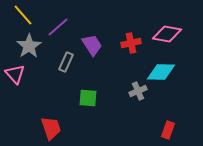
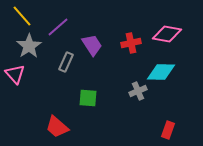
yellow line: moved 1 px left, 1 px down
red trapezoid: moved 6 px right, 1 px up; rotated 150 degrees clockwise
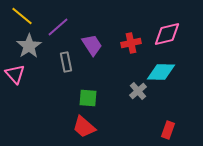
yellow line: rotated 10 degrees counterclockwise
pink diamond: rotated 24 degrees counterclockwise
gray rectangle: rotated 36 degrees counterclockwise
gray cross: rotated 18 degrees counterclockwise
red trapezoid: moved 27 px right
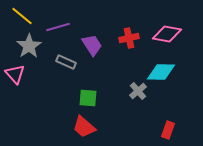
purple line: rotated 25 degrees clockwise
pink diamond: rotated 24 degrees clockwise
red cross: moved 2 px left, 5 px up
gray rectangle: rotated 54 degrees counterclockwise
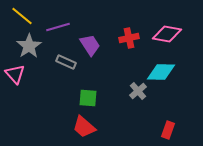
purple trapezoid: moved 2 px left
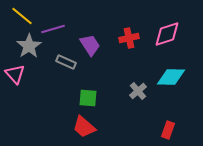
purple line: moved 5 px left, 2 px down
pink diamond: rotated 28 degrees counterclockwise
cyan diamond: moved 10 px right, 5 px down
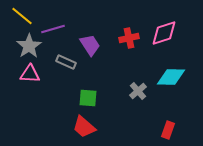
pink diamond: moved 3 px left, 1 px up
pink triangle: moved 15 px right; rotated 45 degrees counterclockwise
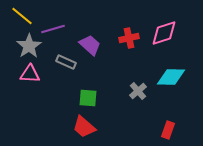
purple trapezoid: rotated 15 degrees counterclockwise
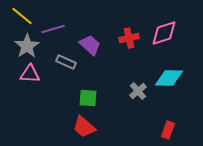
gray star: moved 2 px left
cyan diamond: moved 2 px left, 1 px down
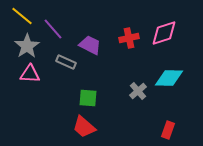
purple line: rotated 65 degrees clockwise
purple trapezoid: rotated 15 degrees counterclockwise
